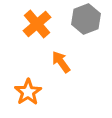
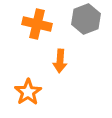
orange cross: rotated 36 degrees counterclockwise
orange arrow: moved 1 px left, 1 px up; rotated 140 degrees counterclockwise
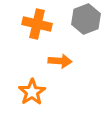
orange arrow: rotated 90 degrees counterclockwise
orange star: moved 4 px right
